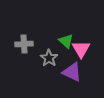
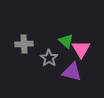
purple triangle: rotated 10 degrees counterclockwise
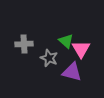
gray star: rotated 12 degrees counterclockwise
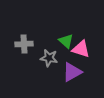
pink triangle: rotated 42 degrees counterclockwise
gray star: rotated 12 degrees counterclockwise
purple triangle: rotated 45 degrees counterclockwise
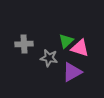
green triangle: rotated 35 degrees clockwise
pink triangle: moved 1 px left, 1 px up
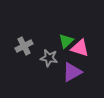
gray cross: moved 2 px down; rotated 24 degrees counterclockwise
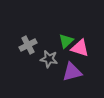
gray cross: moved 4 px right, 1 px up
gray star: moved 1 px down
purple triangle: rotated 15 degrees clockwise
